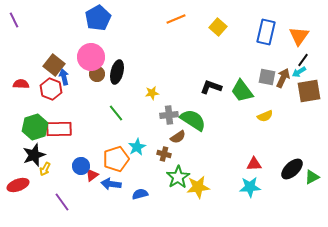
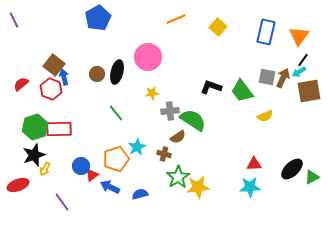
pink circle at (91, 57): moved 57 px right
red semicircle at (21, 84): rotated 42 degrees counterclockwise
gray cross at (169, 115): moved 1 px right, 4 px up
blue arrow at (111, 184): moved 1 px left, 3 px down; rotated 18 degrees clockwise
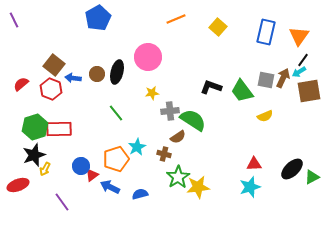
blue arrow at (64, 77): moved 9 px right, 1 px down; rotated 70 degrees counterclockwise
gray square at (267, 77): moved 1 px left, 3 px down
cyan star at (250, 187): rotated 15 degrees counterclockwise
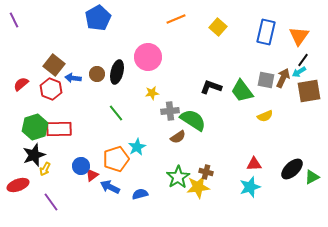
brown cross at (164, 154): moved 42 px right, 18 px down
purple line at (62, 202): moved 11 px left
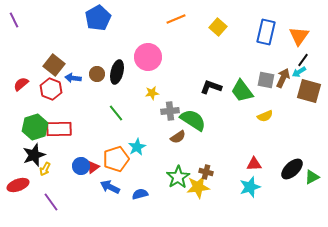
brown square at (309, 91): rotated 25 degrees clockwise
red triangle at (92, 175): moved 1 px right, 8 px up
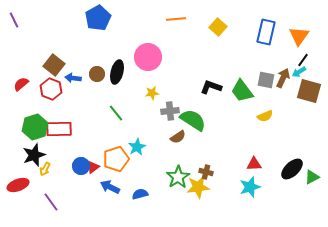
orange line at (176, 19): rotated 18 degrees clockwise
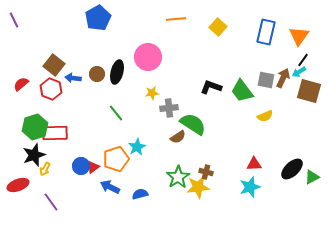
gray cross at (170, 111): moved 1 px left, 3 px up
green semicircle at (193, 120): moved 4 px down
red rectangle at (59, 129): moved 4 px left, 4 px down
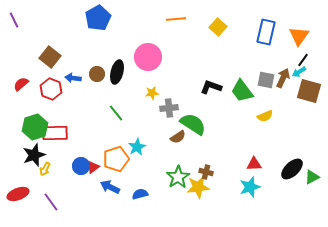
brown square at (54, 65): moved 4 px left, 8 px up
red ellipse at (18, 185): moved 9 px down
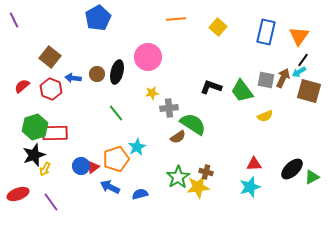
red semicircle at (21, 84): moved 1 px right, 2 px down
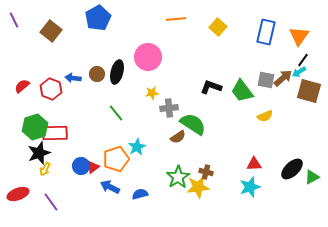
brown square at (50, 57): moved 1 px right, 26 px up
brown arrow at (283, 78): rotated 24 degrees clockwise
black star at (34, 155): moved 5 px right, 2 px up
